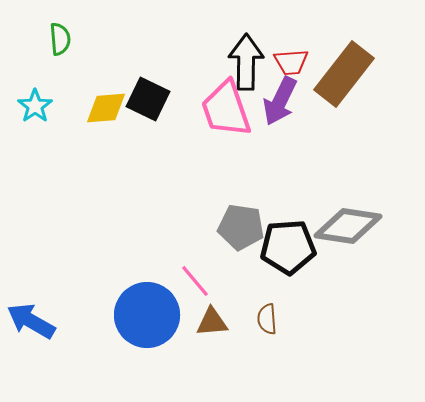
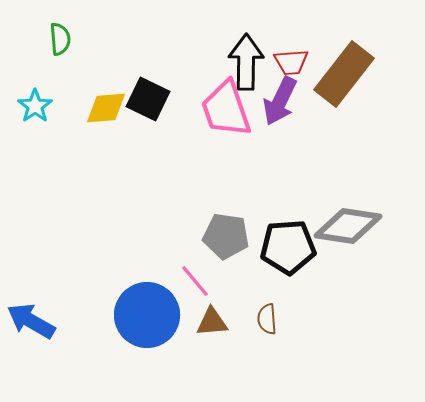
gray pentagon: moved 15 px left, 9 px down
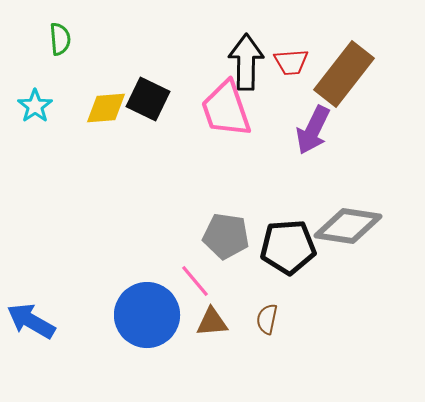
purple arrow: moved 33 px right, 29 px down
brown semicircle: rotated 16 degrees clockwise
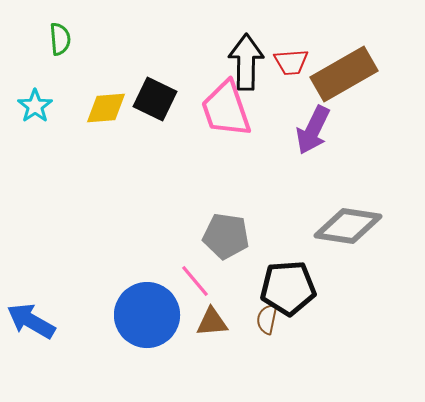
brown rectangle: rotated 22 degrees clockwise
black square: moved 7 px right
black pentagon: moved 41 px down
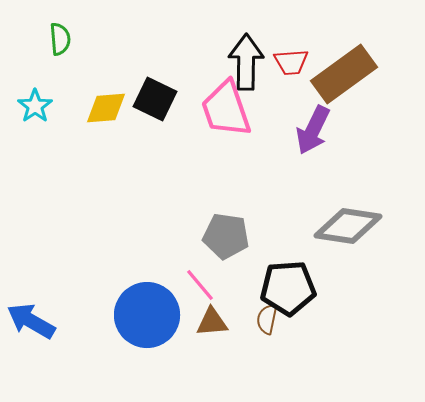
brown rectangle: rotated 6 degrees counterclockwise
pink line: moved 5 px right, 4 px down
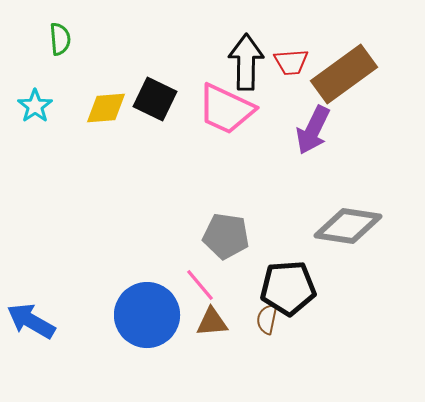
pink trapezoid: rotated 46 degrees counterclockwise
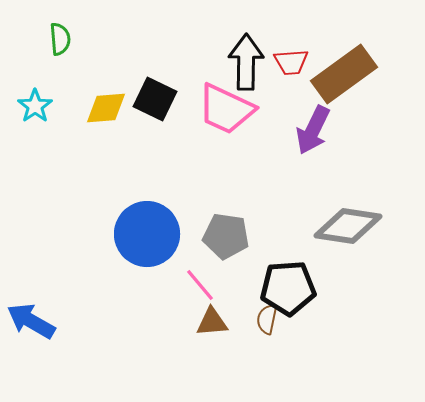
blue circle: moved 81 px up
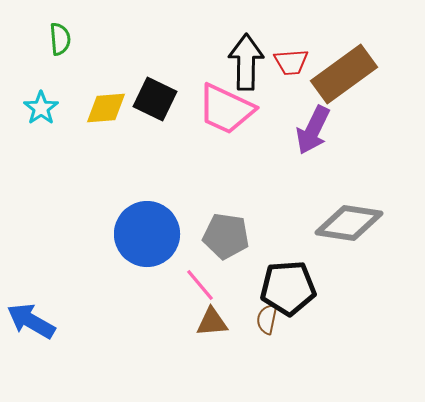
cyan star: moved 6 px right, 2 px down
gray diamond: moved 1 px right, 3 px up
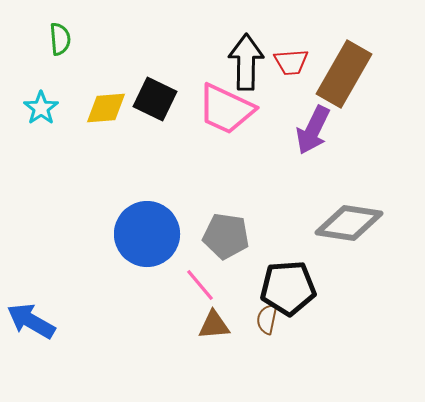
brown rectangle: rotated 24 degrees counterclockwise
brown triangle: moved 2 px right, 3 px down
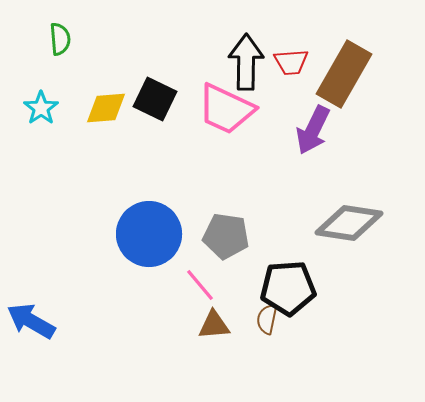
blue circle: moved 2 px right
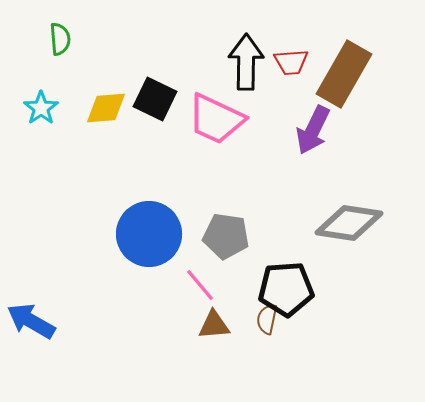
pink trapezoid: moved 10 px left, 10 px down
black pentagon: moved 2 px left, 1 px down
